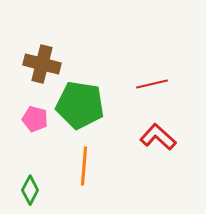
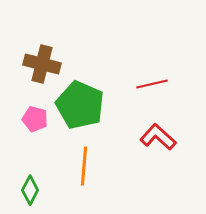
green pentagon: rotated 15 degrees clockwise
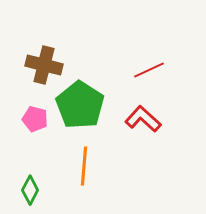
brown cross: moved 2 px right, 1 px down
red line: moved 3 px left, 14 px up; rotated 12 degrees counterclockwise
green pentagon: rotated 9 degrees clockwise
red L-shape: moved 15 px left, 18 px up
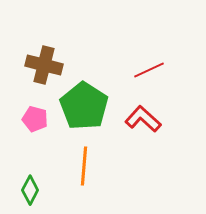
green pentagon: moved 4 px right, 1 px down
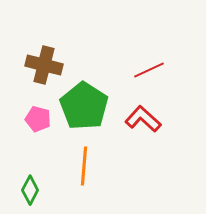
pink pentagon: moved 3 px right
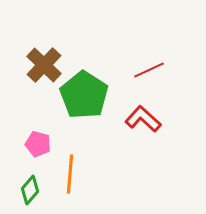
brown cross: rotated 30 degrees clockwise
green pentagon: moved 11 px up
pink pentagon: moved 25 px down
orange line: moved 14 px left, 8 px down
green diamond: rotated 12 degrees clockwise
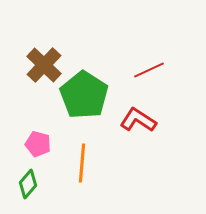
red L-shape: moved 5 px left, 1 px down; rotated 9 degrees counterclockwise
orange line: moved 12 px right, 11 px up
green diamond: moved 2 px left, 6 px up
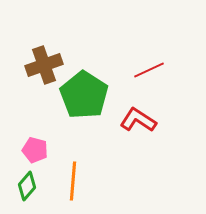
brown cross: rotated 27 degrees clockwise
pink pentagon: moved 3 px left, 6 px down
orange line: moved 9 px left, 18 px down
green diamond: moved 1 px left, 2 px down
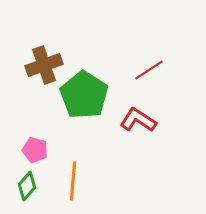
red line: rotated 8 degrees counterclockwise
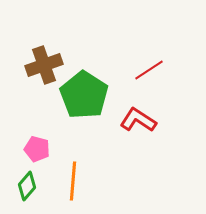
pink pentagon: moved 2 px right, 1 px up
